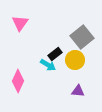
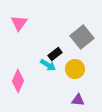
pink triangle: moved 1 px left
yellow circle: moved 9 px down
purple triangle: moved 9 px down
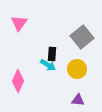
black rectangle: moved 3 px left; rotated 48 degrees counterclockwise
yellow circle: moved 2 px right
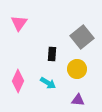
cyan arrow: moved 18 px down
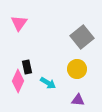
black rectangle: moved 25 px left, 13 px down; rotated 16 degrees counterclockwise
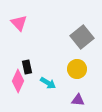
pink triangle: rotated 18 degrees counterclockwise
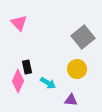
gray square: moved 1 px right
purple triangle: moved 7 px left
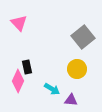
cyan arrow: moved 4 px right, 6 px down
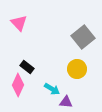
black rectangle: rotated 40 degrees counterclockwise
pink diamond: moved 4 px down
purple triangle: moved 5 px left, 2 px down
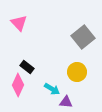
yellow circle: moved 3 px down
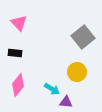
black rectangle: moved 12 px left, 14 px up; rotated 32 degrees counterclockwise
pink diamond: rotated 15 degrees clockwise
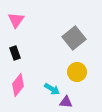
pink triangle: moved 3 px left, 3 px up; rotated 18 degrees clockwise
gray square: moved 9 px left, 1 px down
black rectangle: rotated 64 degrees clockwise
